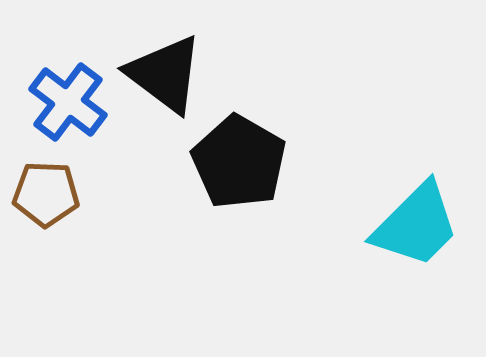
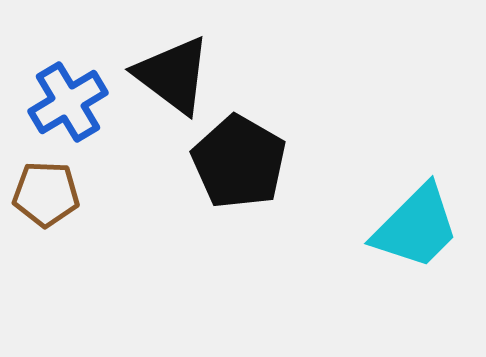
black triangle: moved 8 px right, 1 px down
blue cross: rotated 22 degrees clockwise
cyan trapezoid: moved 2 px down
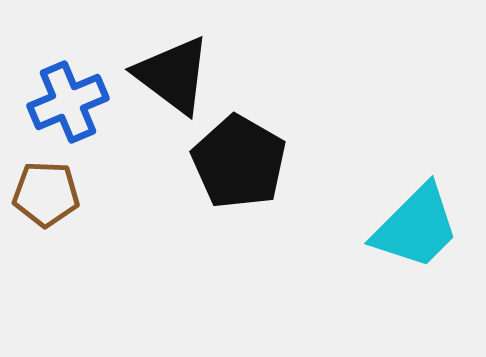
blue cross: rotated 8 degrees clockwise
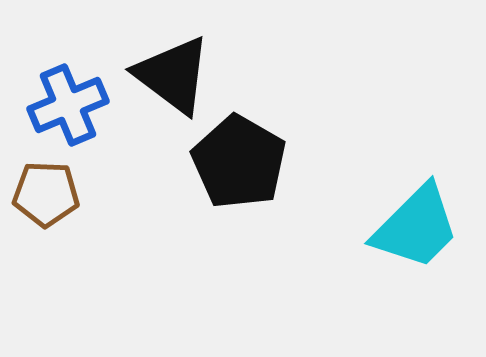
blue cross: moved 3 px down
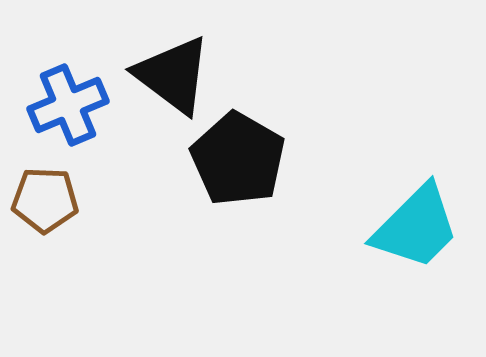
black pentagon: moved 1 px left, 3 px up
brown pentagon: moved 1 px left, 6 px down
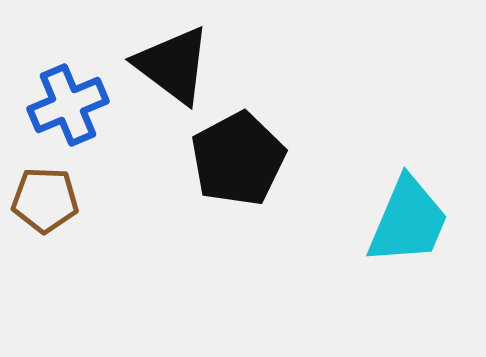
black triangle: moved 10 px up
black pentagon: rotated 14 degrees clockwise
cyan trapezoid: moved 8 px left, 6 px up; rotated 22 degrees counterclockwise
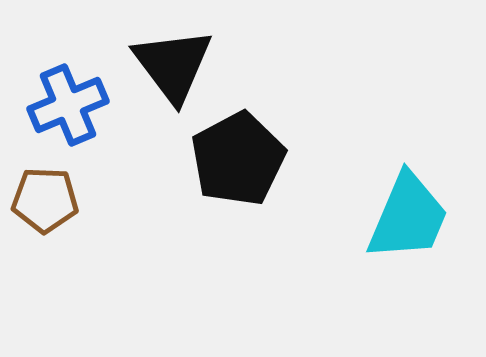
black triangle: rotated 16 degrees clockwise
cyan trapezoid: moved 4 px up
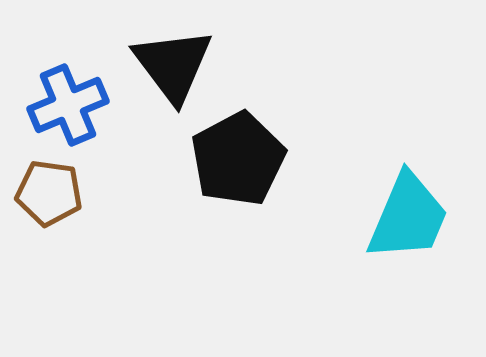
brown pentagon: moved 4 px right, 7 px up; rotated 6 degrees clockwise
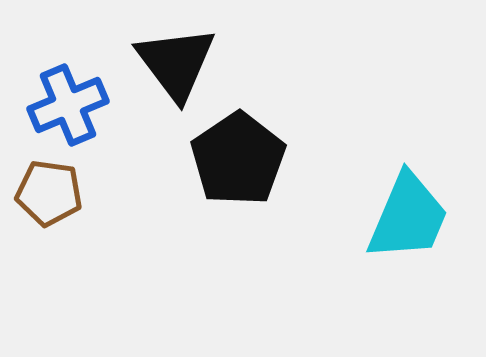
black triangle: moved 3 px right, 2 px up
black pentagon: rotated 6 degrees counterclockwise
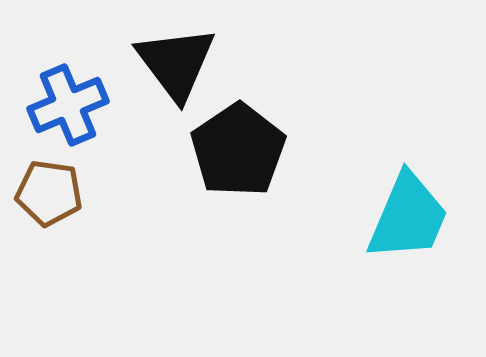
black pentagon: moved 9 px up
